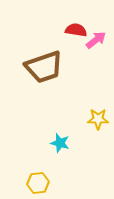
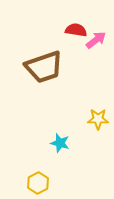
yellow hexagon: rotated 20 degrees counterclockwise
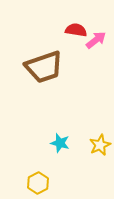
yellow star: moved 2 px right, 26 px down; rotated 25 degrees counterclockwise
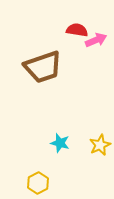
red semicircle: moved 1 px right
pink arrow: rotated 15 degrees clockwise
brown trapezoid: moved 1 px left
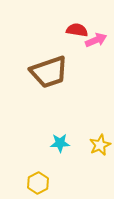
brown trapezoid: moved 6 px right, 5 px down
cyan star: rotated 18 degrees counterclockwise
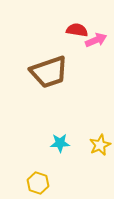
yellow hexagon: rotated 15 degrees counterclockwise
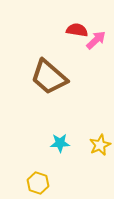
pink arrow: rotated 20 degrees counterclockwise
brown trapezoid: moved 5 px down; rotated 60 degrees clockwise
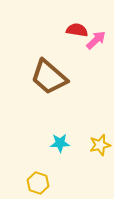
yellow star: rotated 10 degrees clockwise
